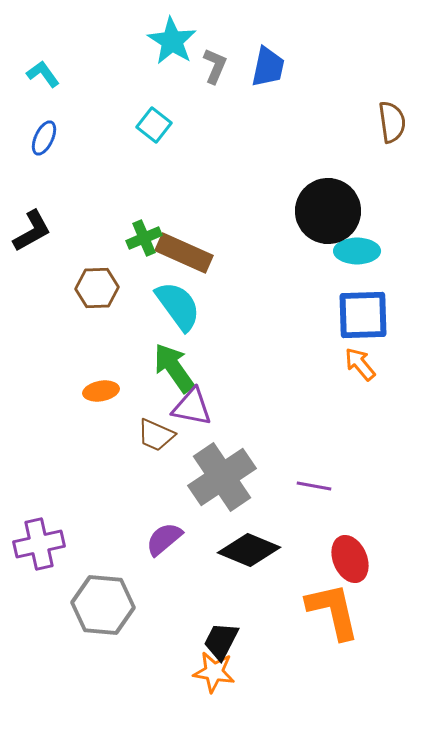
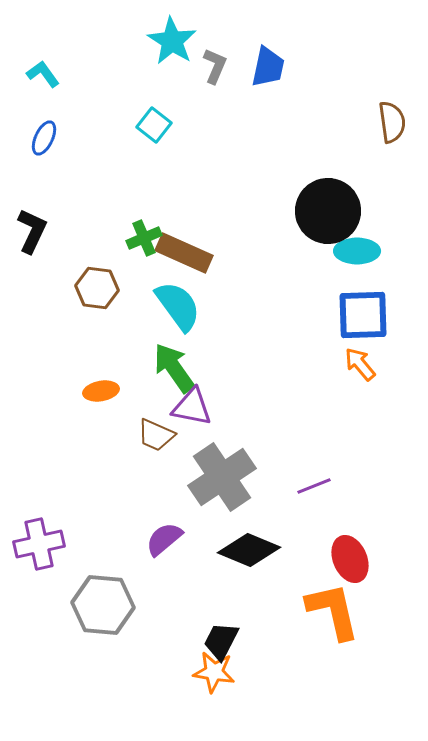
black L-shape: rotated 36 degrees counterclockwise
brown hexagon: rotated 9 degrees clockwise
purple line: rotated 32 degrees counterclockwise
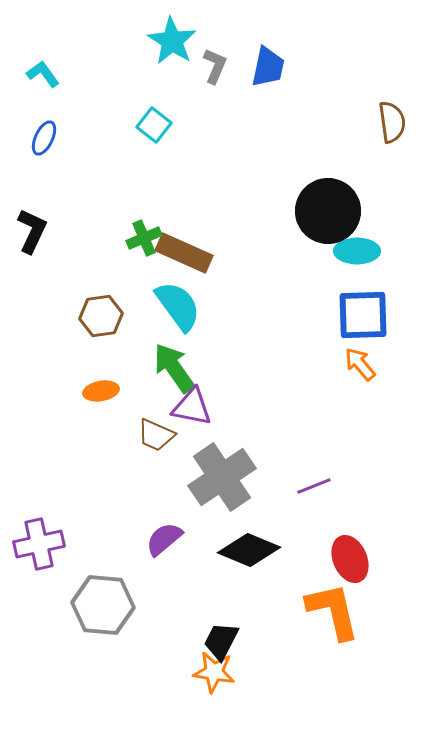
brown hexagon: moved 4 px right, 28 px down; rotated 15 degrees counterclockwise
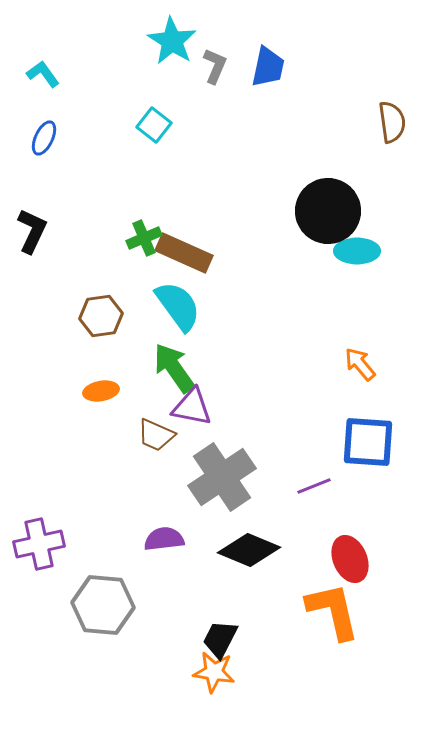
blue square: moved 5 px right, 127 px down; rotated 6 degrees clockwise
purple semicircle: rotated 33 degrees clockwise
black trapezoid: moved 1 px left, 2 px up
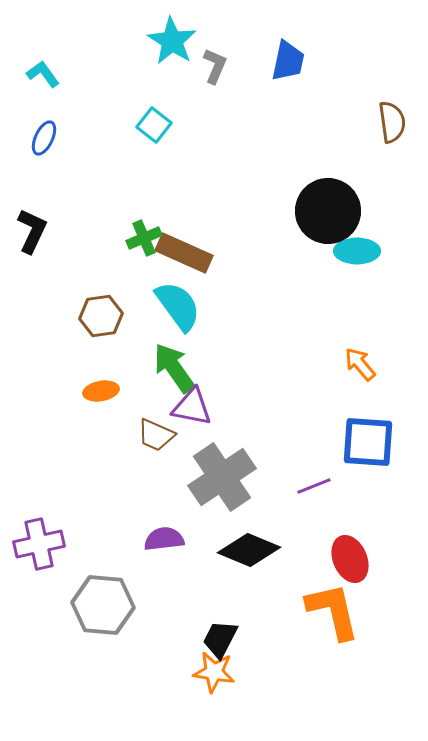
blue trapezoid: moved 20 px right, 6 px up
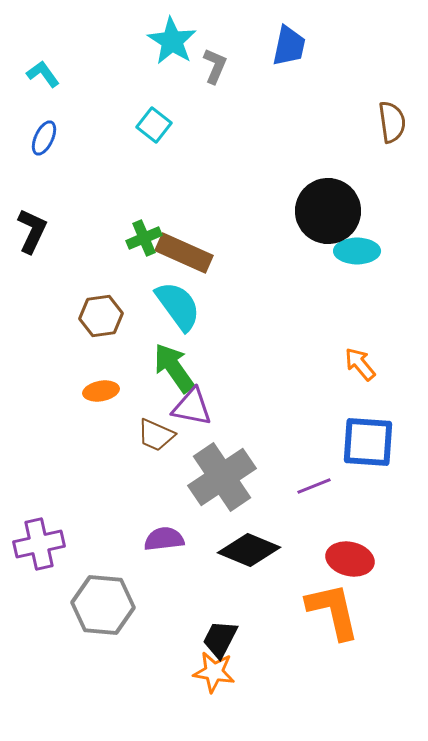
blue trapezoid: moved 1 px right, 15 px up
red ellipse: rotated 54 degrees counterclockwise
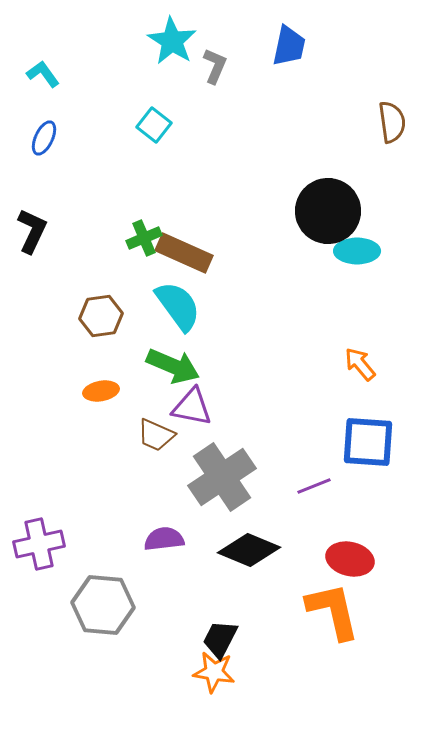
green arrow: moved 1 px left, 2 px up; rotated 148 degrees clockwise
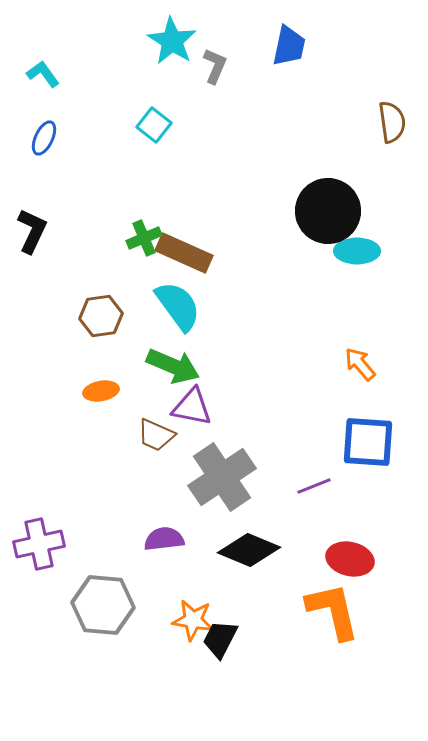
orange star: moved 21 px left, 52 px up
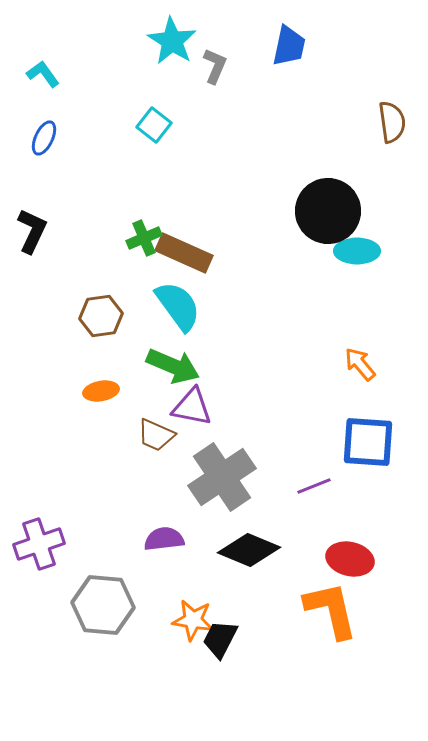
purple cross: rotated 6 degrees counterclockwise
orange L-shape: moved 2 px left, 1 px up
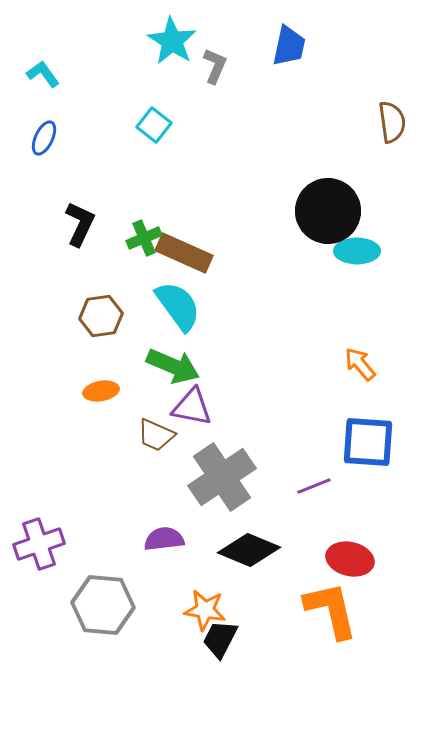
black L-shape: moved 48 px right, 7 px up
orange star: moved 12 px right, 10 px up
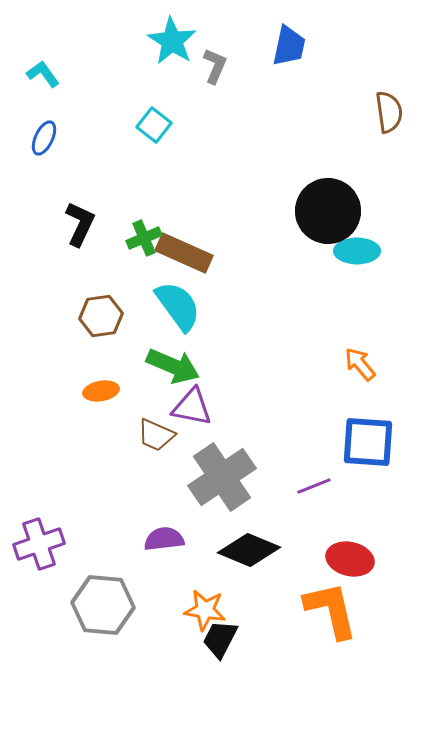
brown semicircle: moved 3 px left, 10 px up
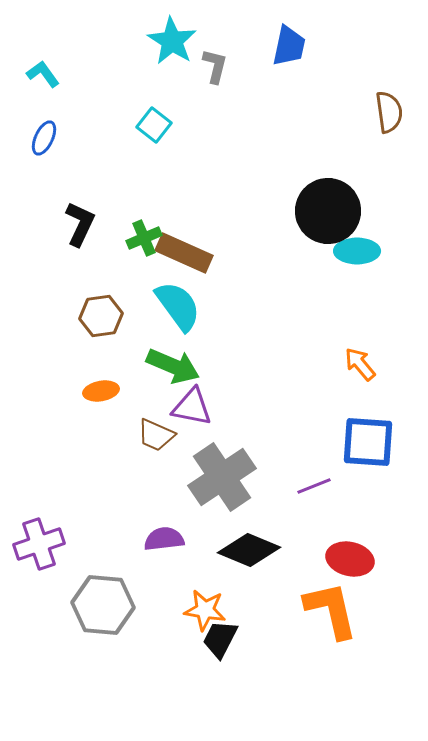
gray L-shape: rotated 9 degrees counterclockwise
